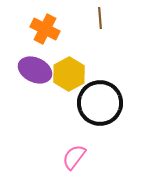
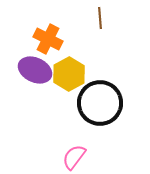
orange cross: moved 3 px right, 10 px down
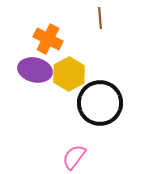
purple ellipse: rotated 12 degrees counterclockwise
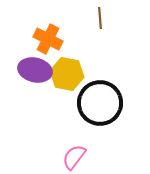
yellow hexagon: moved 2 px left; rotated 20 degrees counterclockwise
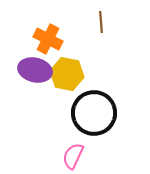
brown line: moved 1 px right, 4 px down
black circle: moved 6 px left, 10 px down
pink semicircle: moved 1 px left, 1 px up; rotated 12 degrees counterclockwise
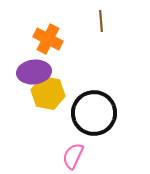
brown line: moved 1 px up
purple ellipse: moved 1 px left, 2 px down; rotated 20 degrees counterclockwise
yellow hexagon: moved 19 px left, 19 px down
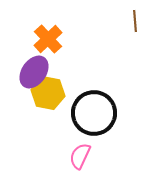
brown line: moved 34 px right
orange cross: rotated 20 degrees clockwise
purple ellipse: rotated 48 degrees counterclockwise
pink semicircle: moved 7 px right
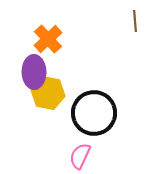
purple ellipse: rotated 36 degrees counterclockwise
